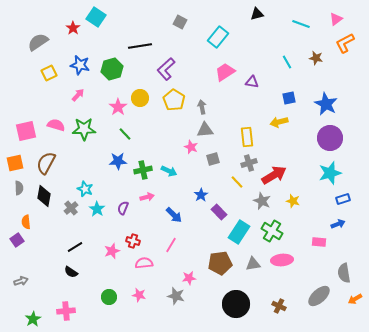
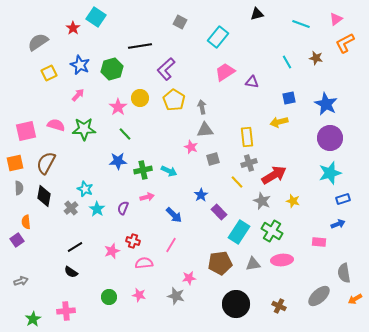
blue star at (80, 65): rotated 12 degrees clockwise
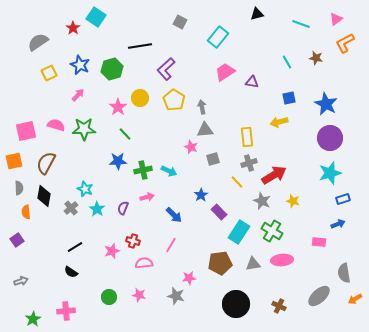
orange square at (15, 163): moved 1 px left, 2 px up
orange semicircle at (26, 222): moved 10 px up
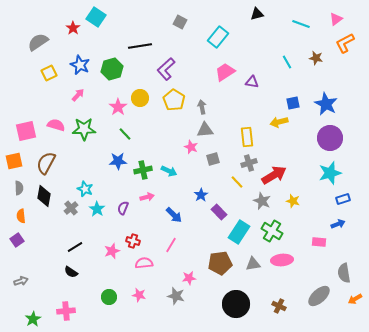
blue square at (289, 98): moved 4 px right, 5 px down
orange semicircle at (26, 212): moved 5 px left, 4 px down
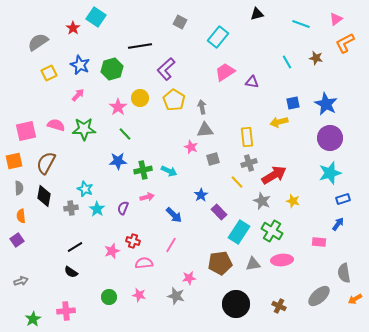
gray cross at (71, 208): rotated 32 degrees clockwise
blue arrow at (338, 224): rotated 32 degrees counterclockwise
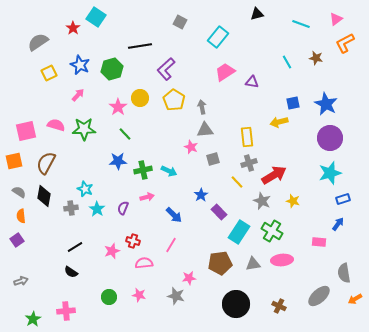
gray semicircle at (19, 188): moved 4 px down; rotated 56 degrees counterclockwise
